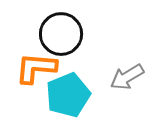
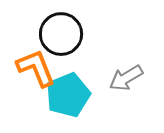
orange L-shape: rotated 63 degrees clockwise
gray arrow: moved 1 px left, 1 px down
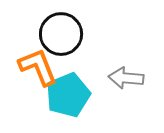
orange L-shape: moved 2 px right, 1 px up
gray arrow: rotated 36 degrees clockwise
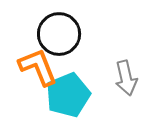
black circle: moved 2 px left
gray arrow: rotated 108 degrees counterclockwise
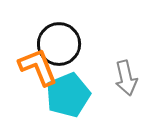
black circle: moved 10 px down
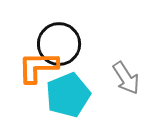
orange L-shape: rotated 69 degrees counterclockwise
gray arrow: rotated 20 degrees counterclockwise
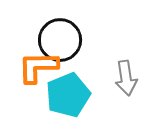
black circle: moved 1 px right, 4 px up
gray arrow: rotated 24 degrees clockwise
